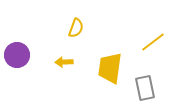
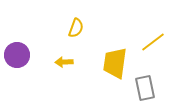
yellow trapezoid: moved 5 px right, 5 px up
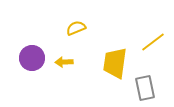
yellow semicircle: rotated 132 degrees counterclockwise
purple circle: moved 15 px right, 3 px down
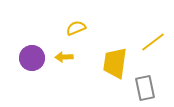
yellow arrow: moved 5 px up
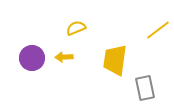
yellow line: moved 5 px right, 12 px up
yellow trapezoid: moved 3 px up
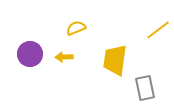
purple circle: moved 2 px left, 4 px up
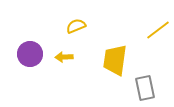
yellow semicircle: moved 2 px up
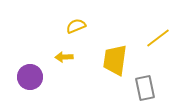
yellow line: moved 8 px down
purple circle: moved 23 px down
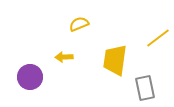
yellow semicircle: moved 3 px right, 2 px up
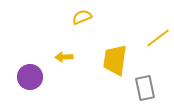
yellow semicircle: moved 3 px right, 7 px up
